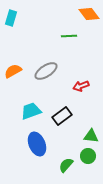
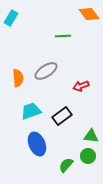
cyan rectangle: rotated 14 degrees clockwise
green line: moved 6 px left
orange semicircle: moved 5 px right, 7 px down; rotated 114 degrees clockwise
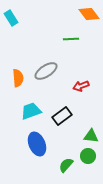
cyan rectangle: rotated 63 degrees counterclockwise
green line: moved 8 px right, 3 px down
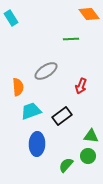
orange semicircle: moved 9 px down
red arrow: rotated 49 degrees counterclockwise
blue ellipse: rotated 25 degrees clockwise
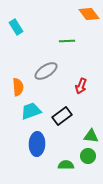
cyan rectangle: moved 5 px right, 9 px down
green line: moved 4 px left, 2 px down
green semicircle: rotated 49 degrees clockwise
